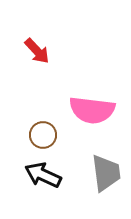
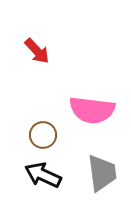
gray trapezoid: moved 4 px left
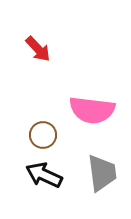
red arrow: moved 1 px right, 2 px up
black arrow: moved 1 px right
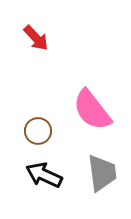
red arrow: moved 2 px left, 11 px up
pink semicircle: rotated 45 degrees clockwise
brown circle: moved 5 px left, 4 px up
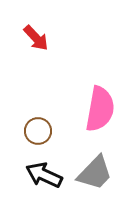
pink semicircle: moved 8 px right, 1 px up; rotated 132 degrees counterclockwise
gray trapezoid: moved 7 px left; rotated 51 degrees clockwise
